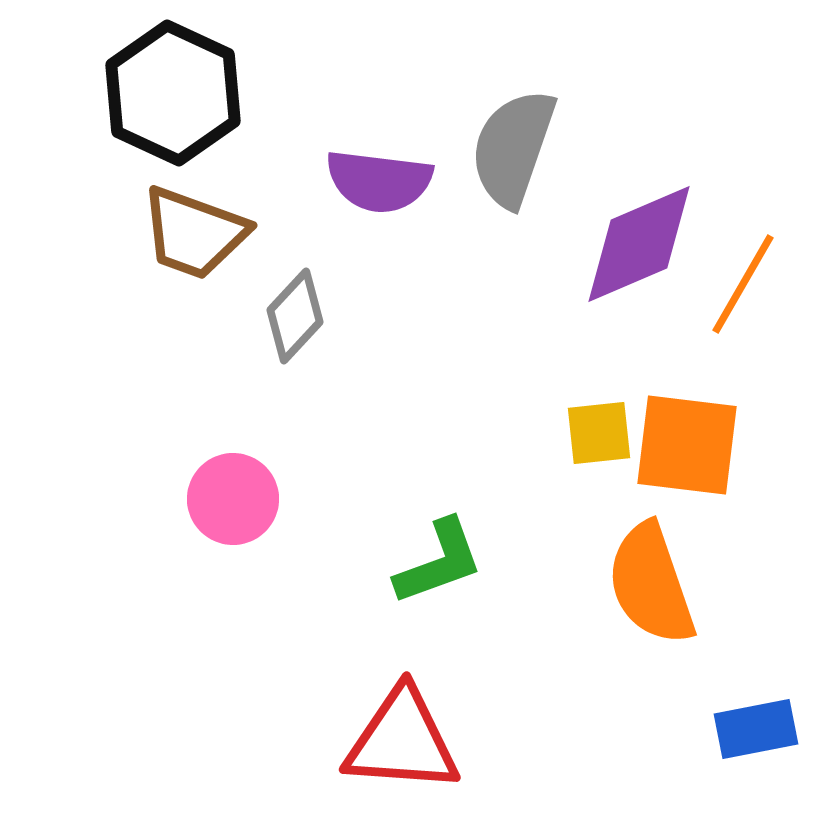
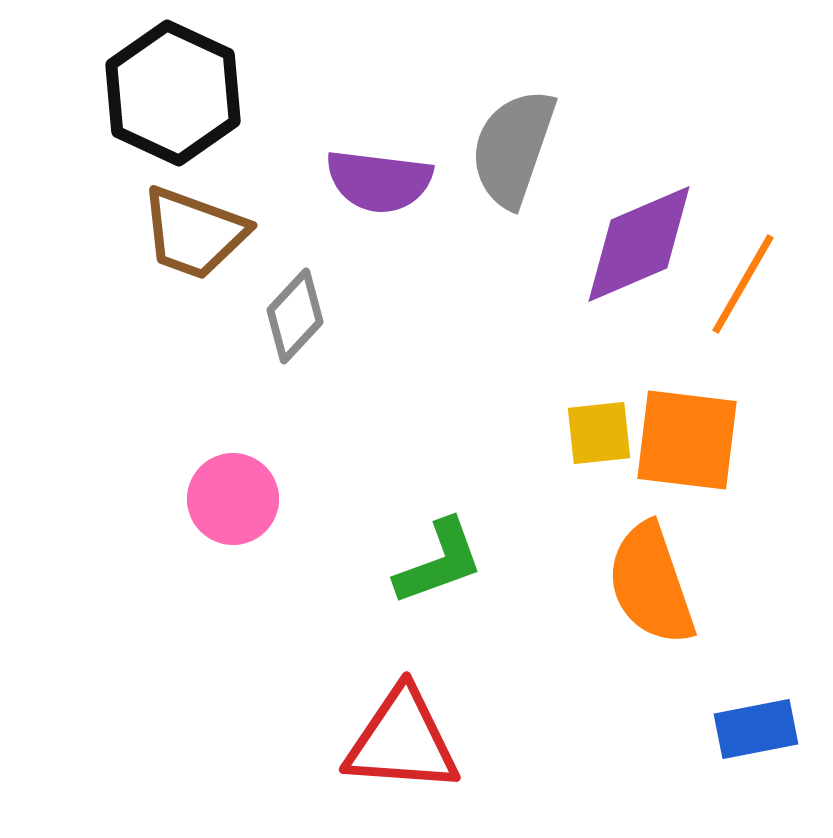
orange square: moved 5 px up
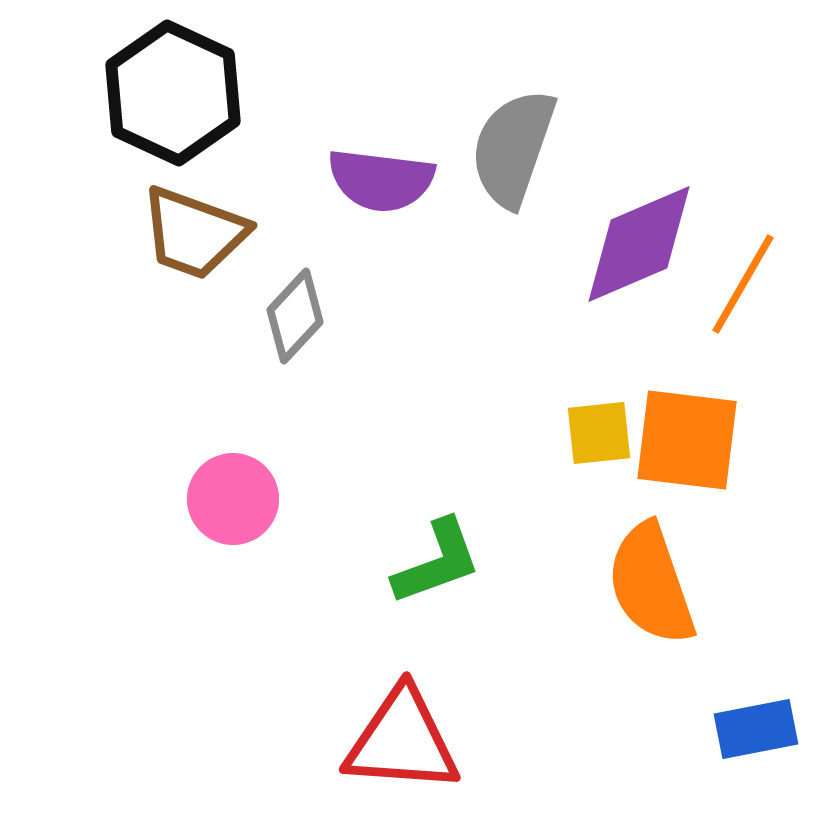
purple semicircle: moved 2 px right, 1 px up
green L-shape: moved 2 px left
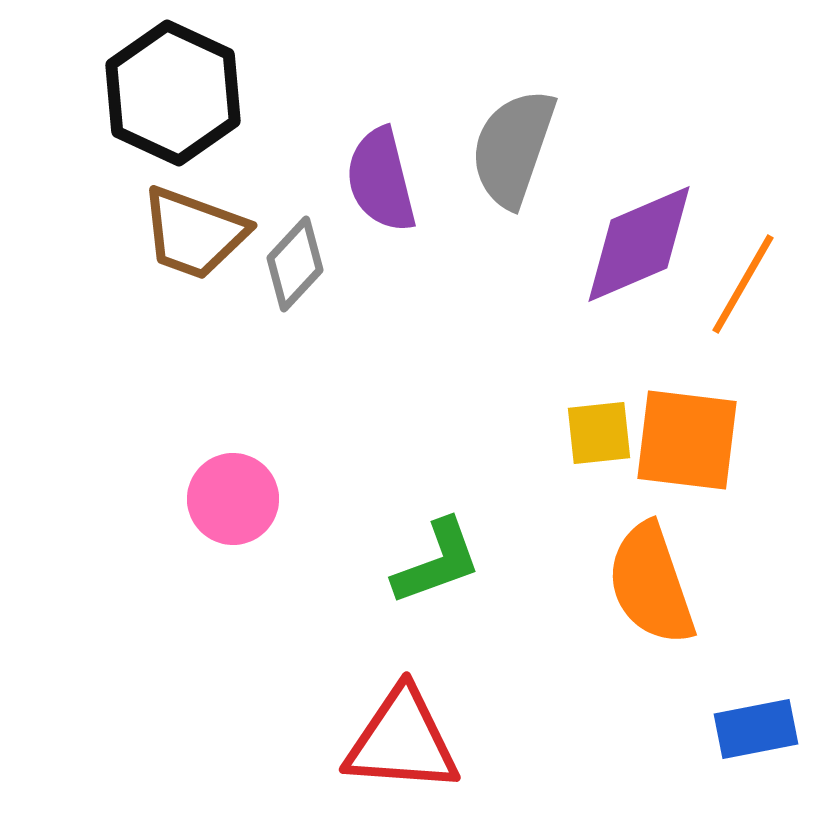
purple semicircle: rotated 69 degrees clockwise
gray diamond: moved 52 px up
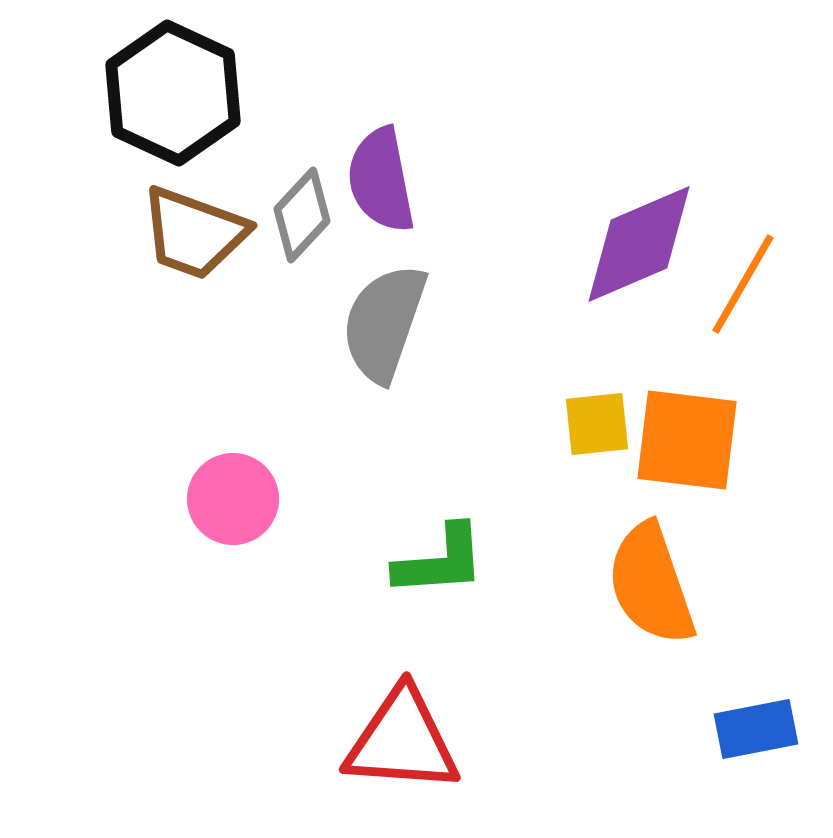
gray semicircle: moved 129 px left, 175 px down
purple semicircle: rotated 3 degrees clockwise
gray diamond: moved 7 px right, 49 px up
yellow square: moved 2 px left, 9 px up
green L-shape: moved 3 px right, 1 px up; rotated 16 degrees clockwise
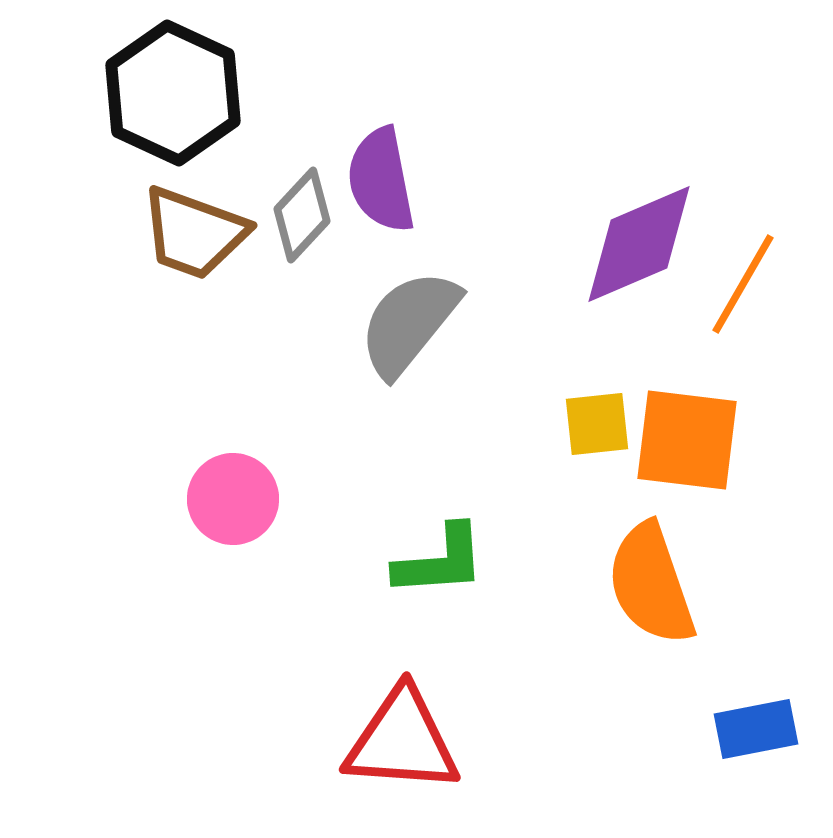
gray semicircle: moved 25 px right; rotated 20 degrees clockwise
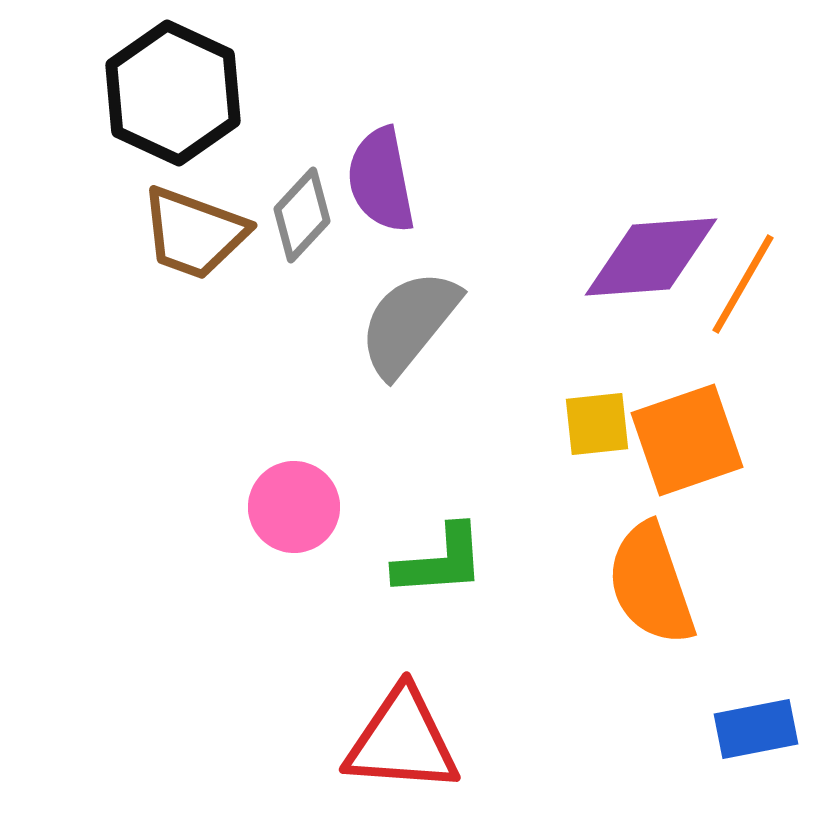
purple diamond: moved 12 px right, 13 px down; rotated 19 degrees clockwise
orange square: rotated 26 degrees counterclockwise
pink circle: moved 61 px right, 8 px down
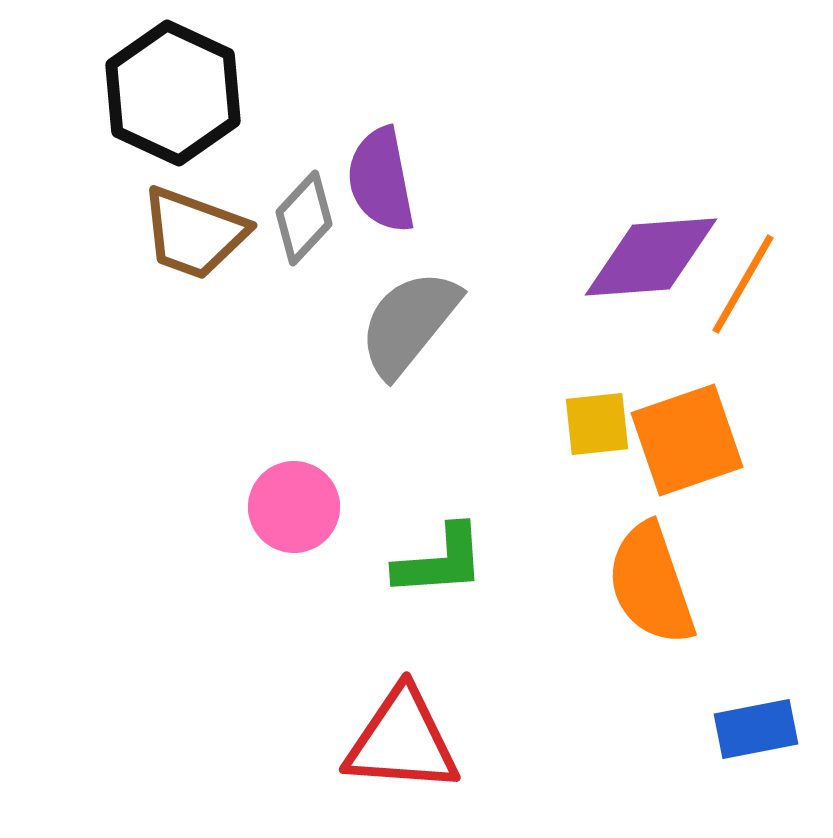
gray diamond: moved 2 px right, 3 px down
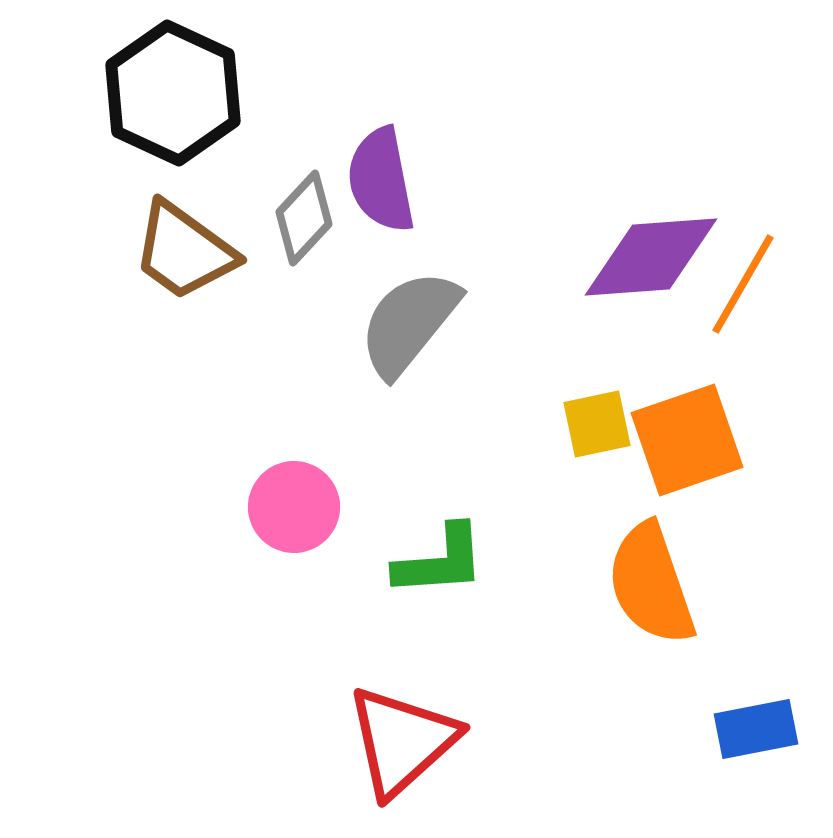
brown trapezoid: moved 10 px left, 18 px down; rotated 16 degrees clockwise
yellow square: rotated 6 degrees counterclockwise
red triangle: rotated 46 degrees counterclockwise
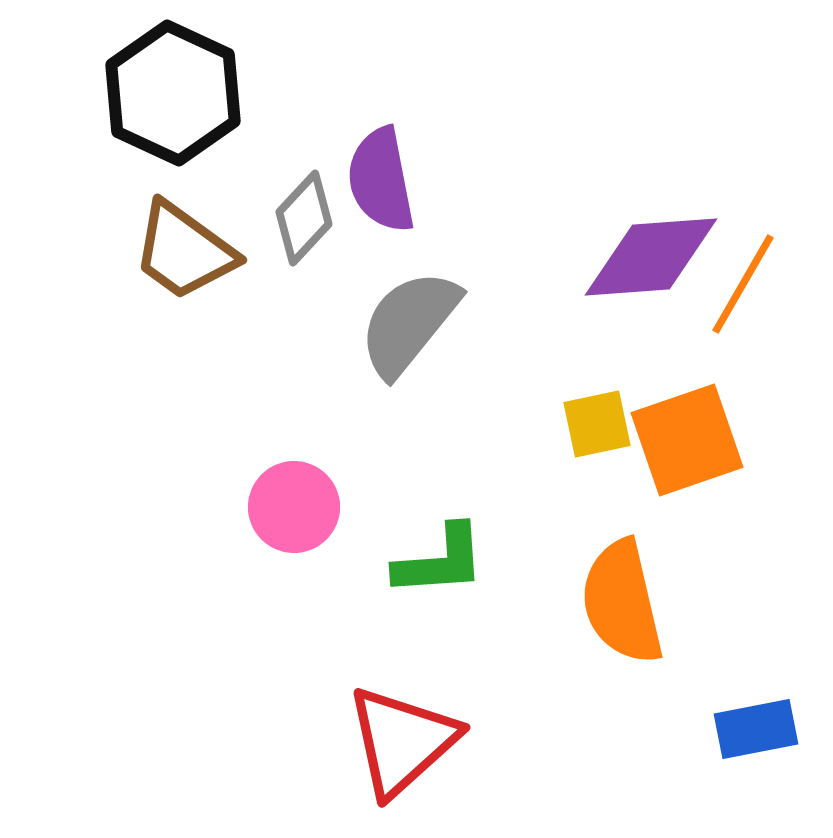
orange semicircle: moved 29 px left, 18 px down; rotated 6 degrees clockwise
